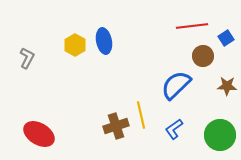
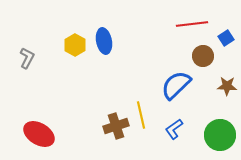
red line: moved 2 px up
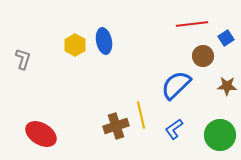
gray L-shape: moved 4 px left, 1 px down; rotated 10 degrees counterclockwise
red ellipse: moved 2 px right
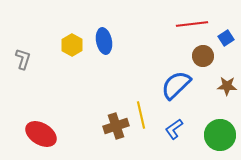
yellow hexagon: moved 3 px left
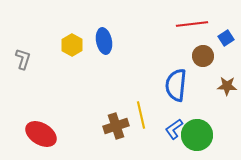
blue semicircle: rotated 40 degrees counterclockwise
green circle: moved 23 px left
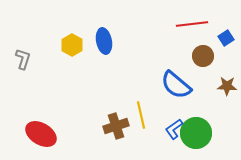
blue semicircle: rotated 56 degrees counterclockwise
green circle: moved 1 px left, 2 px up
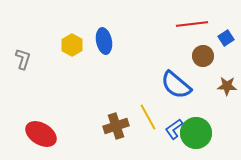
yellow line: moved 7 px right, 2 px down; rotated 16 degrees counterclockwise
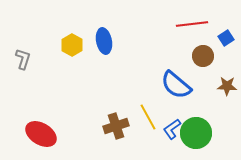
blue L-shape: moved 2 px left
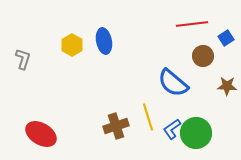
blue semicircle: moved 3 px left, 2 px up
yellow line: rotated 12 degrees clockwise
